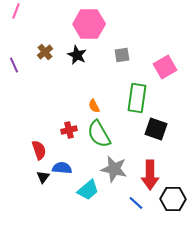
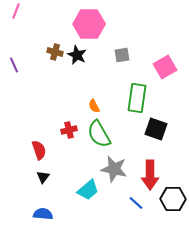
brown cross: moved 10 px right; rotated 35 degrees counterclockwise
blue semicircle: moved 19 px left, 46 px down
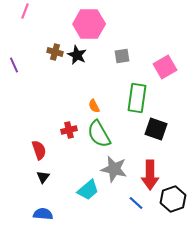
pink line: moved 9 px right
gray square: moved 1 px down
black hexagon: rotated 20 degrees counterclockwise
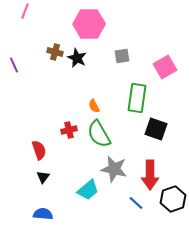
black star: moved 3 px down
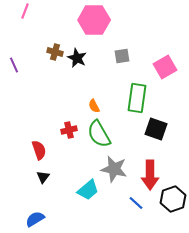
pink hexagon: moved 5 px right, 4 px up
blue semicircle: moved 8 px left, 5 px down; rotated 36 degrees counterclockwise
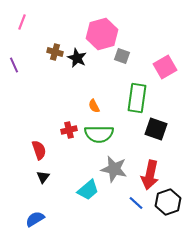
pink line: moved 3 px left, 11 px down
pink hexagon: moved 8 px right, 14 px down; rotated 16 degrees counterclockwise
gray square: rotated 28 degrees clockwise
green semicircle: rotated 60 degrees counterclockwise
red arrow: rotated 12 degrees clockwise
black hexagon: moved 5 px left, 3 px down
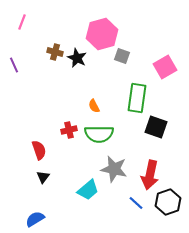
black square: moved 2 px up
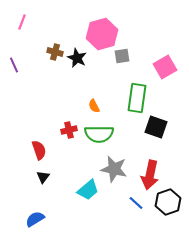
gray square: rotated 28 degrees counterclockwise
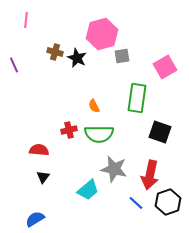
pink line: moved 4 px right, 2 px up; rotated 14 degrees counterclockwise
black square: moved 4 px right, 5 px down
red semicircle: rotated 66 degrees counterclockwise
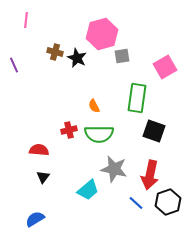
black square: moved 6 px left, 1 px up
